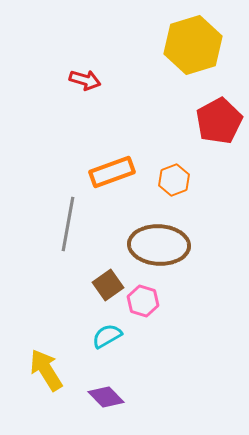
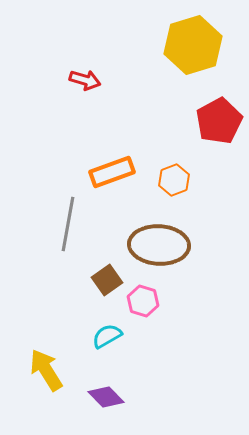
brown square: moved 1 px left, 5 px up
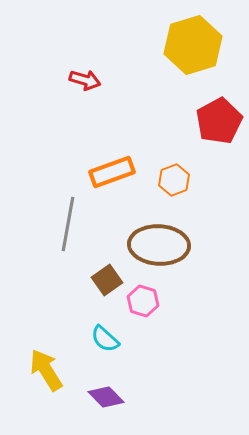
cyan semicircle: moved 2 px left, 3 px down; rotated 108 degrees counterclockwise
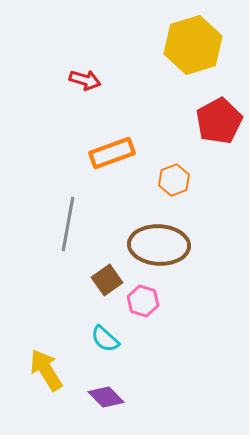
orange rectangle: moved 19 px up
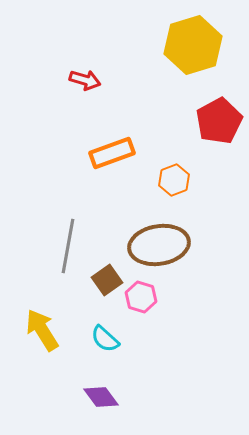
gray line: moved 22 px down
brown ellipse: rotated 12 degrees counterclockwise
pink hexagon: moved 2 px left, 4 px up
yellow arrow: moved 4 px left, 40 px up
purple diamond: moved 5 px left; rotated 9 degrees clockwise
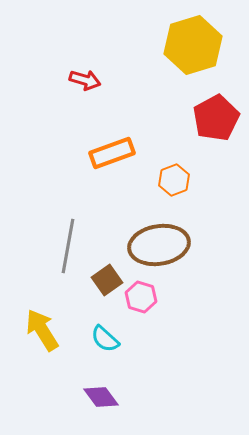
red pentagon: moved 3 px left, 3 px up
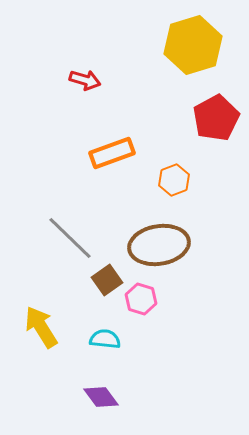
gray line: moved 2 px right, 8 px up; rotated 56 degrees counterclockwise
pink hexagon: moved 2 px down
yellow arrow: moved 1 px left, 3 px up
cyan semicircle: rotated 144 degrees clockwise
